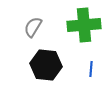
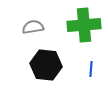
gray semicircle: rotated 50 degrees clockwise
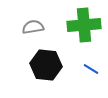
blue line: rotated 63 degrees counterclockwise
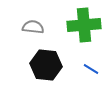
gray semicircle: rotated 15 degrees clockwise
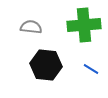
gray semicircle: moved 2 px left
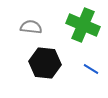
green cross: moved 1 px left; rotated 28 degrees clockwise
black hexagon: moved 1 px left, 2 px up
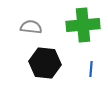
green cross: rotated 28 degrees counterclockwise
blue line: rotated 63 degrees clockwise
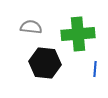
green cross: moved 5 px left, 9 px down
blue line: moved 4 px right
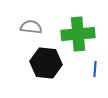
black hexagon: moved 1 px right
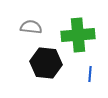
green cross: moved 1 px down
blue line: moved 5 px left, 5 px down
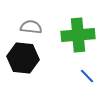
black hexagon: moved 23 px left, 5 px up
blue line: moved 3 px left, 2 px down; rotated 49 degrees counterclockwise
